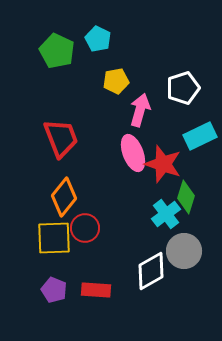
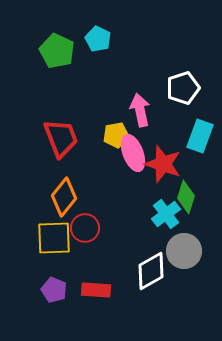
yellow pentagon: moved 54 px down
pink arrow: rotated 28 degrees counterclockwise
cyan rectangle: rotated 44 degrees counterclockwise
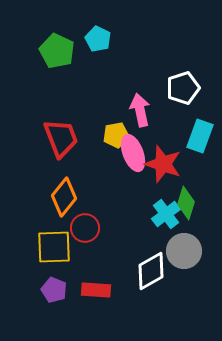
green diamond: moved 6 px down
yellow square: moved 9 px down
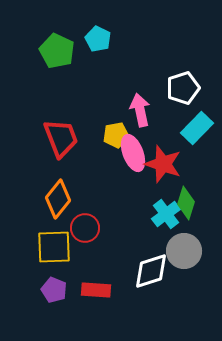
cyan rectangle: moved 3 px left, 8 px up; rotated 24 degrees clockwise
orange diamond: moved 6 px left, 2 px down
white diamond: rotated 12 degrees clockwise
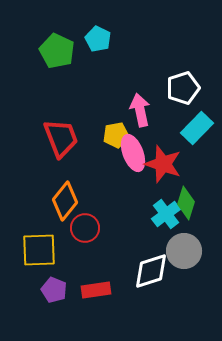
orange diamond: moved 7 px right, 2 px down
yellow square: moved 15 px left, 3 px down
red rectangle: rotated 12 degrees counterclockwise
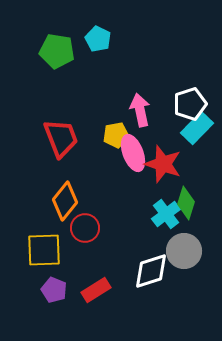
green pentagon: rotated 16 degrees counterclockwise
white pentagon: moved 7 px right, 16 px down
yellow square: moved 5 px right
red rectangle: rotated 24 degrees counterclockwise
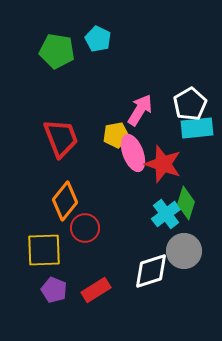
white pentagon: rotated 12 degrees counterclockwise
pink arrow: rotated 44 degrees clockwise
cyan rectangle: rotated 40 degrees clockwise
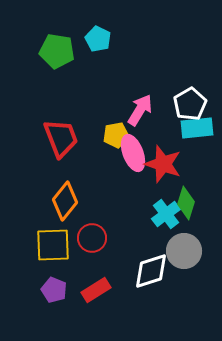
red circle: moved 7 px right, 10 px down
yellow square: moved 9 px right, 5 px up
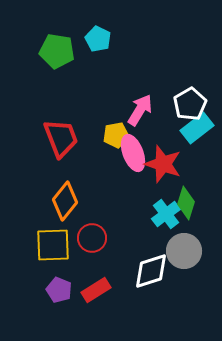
cyan rectangle: rotated 32 degrees counterclockwise
purple pentagon: moved 5 px right
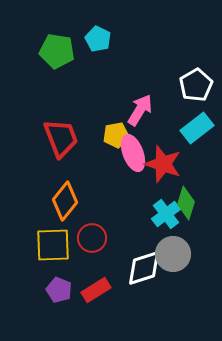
white pentagon: moved 6 px right, 19 px up
gray circle: moved 11 px left, 3 px down
white diamond: moved 7 px left, 3 px up
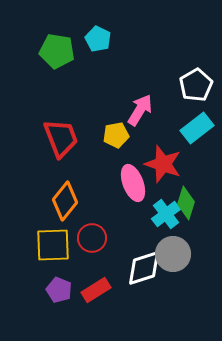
pink ellipse: moved 30 px down
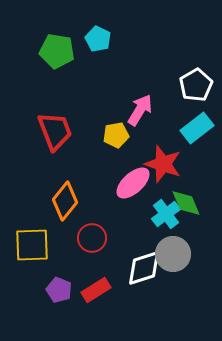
red trapezoid: moved 6 px left, 7 px up
pink ellipse: rotated 69 degrees clockwise
green diamond: rotated 40 degrees counterclockwise
yellow square: moved 21 px left
